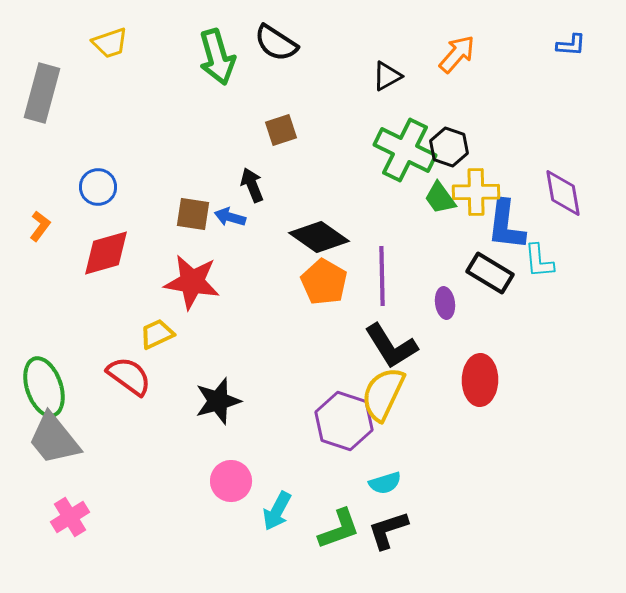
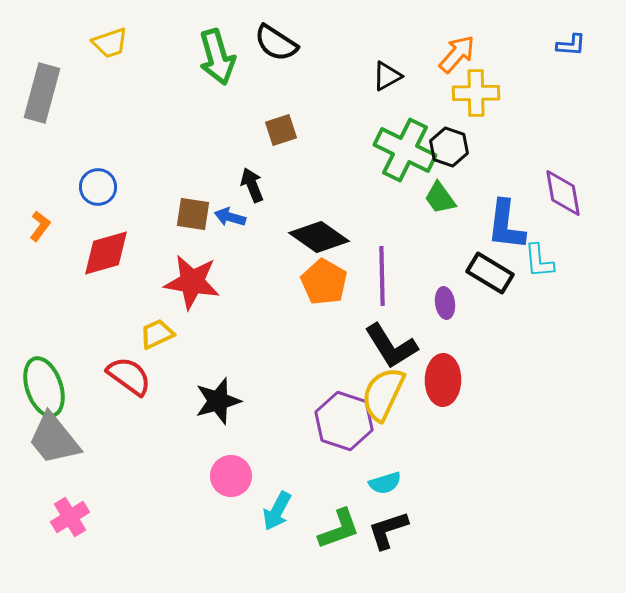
yellow cross at (476, 192): moved 99 px up
red ellipse at (480, 380): moved 37 px left
pink circle at (231, 481): moved 5 px up
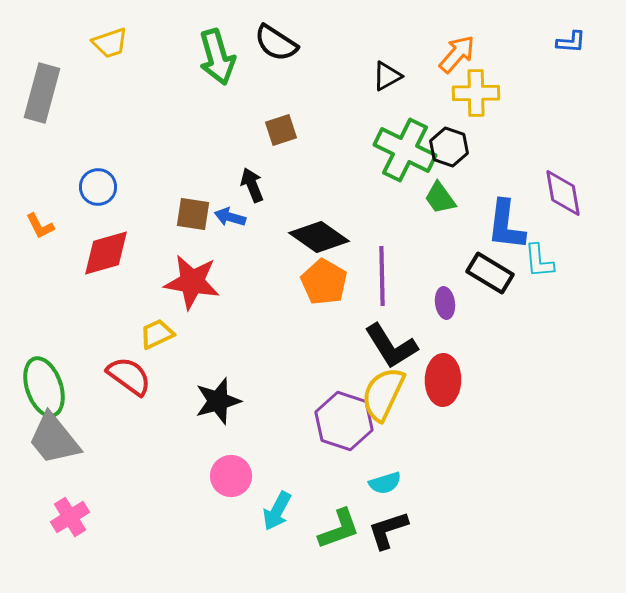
blue L-shape at (571, 45): moved 3 px up
orange L-shape at (40, 226): rotated 116 degrees clockwise
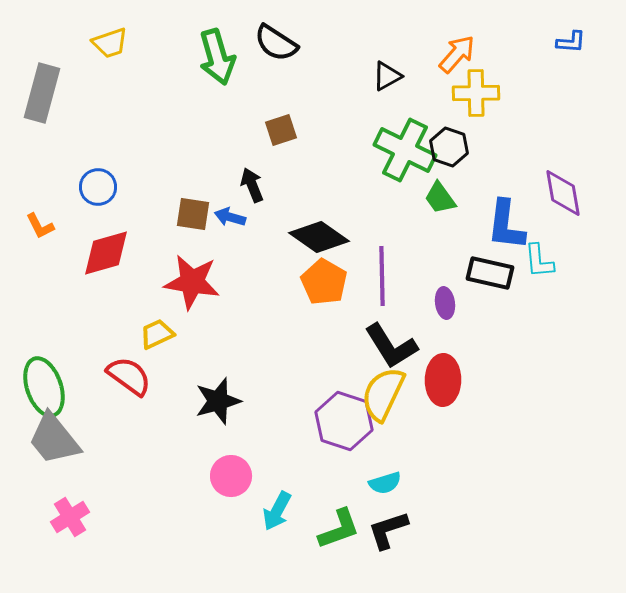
black rectangle at (490, 273): rotated 18 degrees counterclockwise
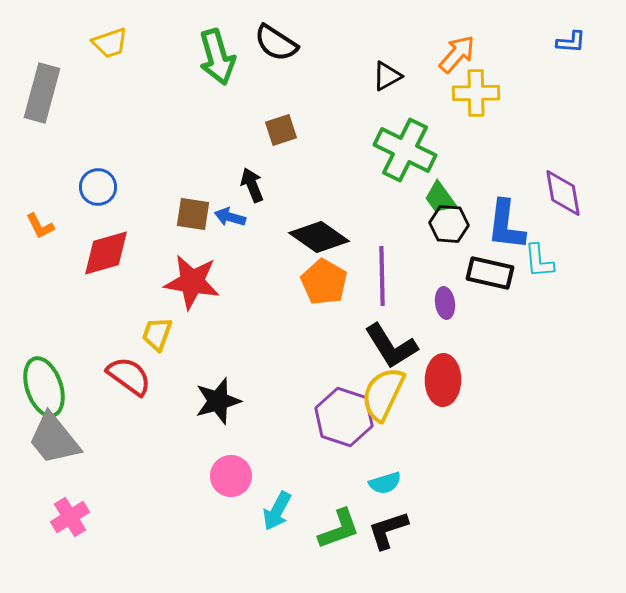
black hexagon at (449, 147): moved 77 px down; rotated 15 degrees counterclockwise
yellow trapezoid at (157, 334): rotated 45 degrees counterclockwise
purple hexagon at (344, 421): moved 4 px up
